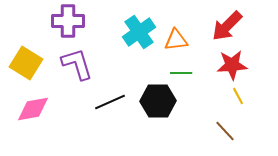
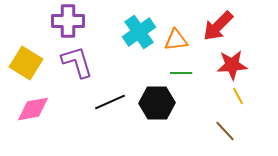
red arrow: moved 9 px left
purple L-shape: moved 2 px up
black hexagon: moved 1 px left, 2 px down
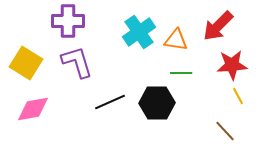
orange triangle: rotated 15 degrees clockwise
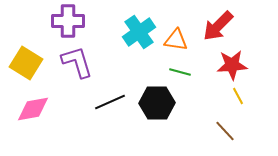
green line: moved 1 px left, 1 px up; rotated 15 degrees clockwise
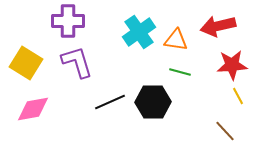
red arrow: rotated 32 degrees clockwise
black hexagon: moved 4 px left, 1 px up
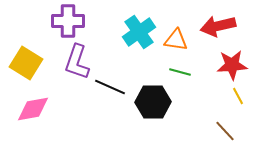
purple L-shape: rotated 144 degrees counterclockwise
black line: moved 15 px up; rotated 48 degrees clockwise
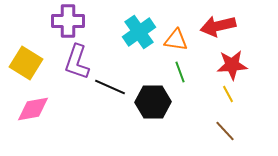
green line: rotated 55 degrees clockwise
yellow line: moved 10 px left, 2 px up
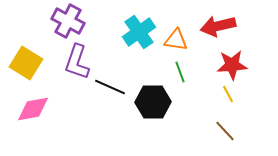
purple cross: rotated 28 degrees clockwise
